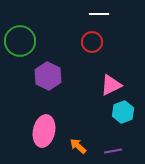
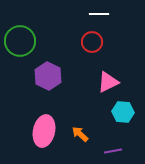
pink triangle: moved 3 px left, 3 px up
cyan hexagon: rotated 25 degrees clockwise
orange arrow: moved 2 px right, 12 px up
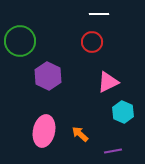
cyan hexagon: rotated 20 degrees clockwise
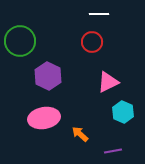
pink ellipse: moved 13 px up; rotated 68 degrees clockwise
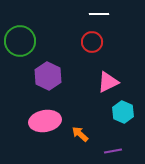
pink ellipse: moved 1 px right, 3 px down
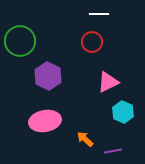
orange arrow: moved 5 px right, 5 px down
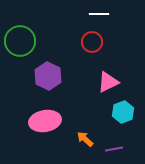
cyan hexagon: rotated 15 degrees clockwise
purple line: moved 1 px right, 2 px up
